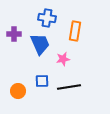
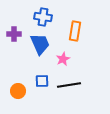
blue cross: moved 4 px left, 1 px up
pink star: rotated 16 degrees counterclockwise
black line: moved 2 px up
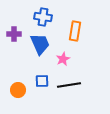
orange circle: moved 1 px up
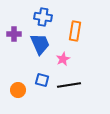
blue square: moved 1 px up; rotated 16 degrees clockwise
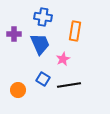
blue square: moved 1 px right, 1 px up; rotated 16 degrees clockwise
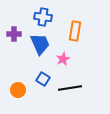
black line: moved 1 px right, 3 px down
